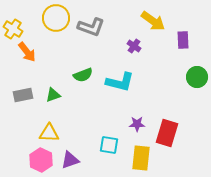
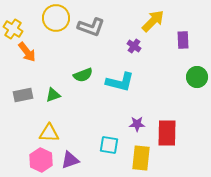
yellow arrow: rotated 80 degrees counterclockwise
red rectangle: rotated 16 degrees counterclockwise
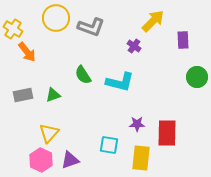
green semicircle: rotated 78 degrees clockwise
yellow triangle: rotated 50 degrees counterclockwise
